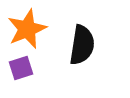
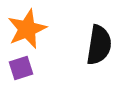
black semicircle: moved 17 px right
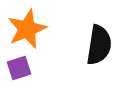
purple square: moved 2 px left
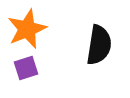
purple square: moved 7 px right
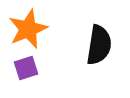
orange star: moved 1 px right
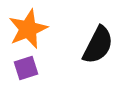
black semicircle: moved 1 px left; rotated 18 degrees clockwise
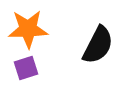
orange star: rotated 21 degrees clockwise
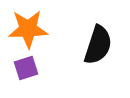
black semicircle: rotated 9 degrees counterclockwise
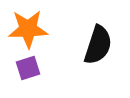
purple square: moved 2 px right
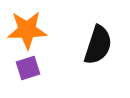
orange star: moved 1 px left, 1 px down
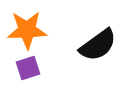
black semicircle: rotated 36 degrees clockwise
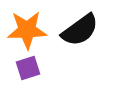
black semicircle: moved 18 px left, 15 px up
